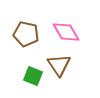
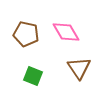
brown triangle: moved 20 px right, 3 px down
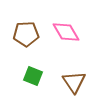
brown pentagon: rotated 15 degrees counterclockwise
brown triangle: moved 5 px left, 14 px down
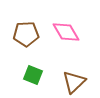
green square: moved 1 px up
brown triangle: rotated 20 degrees clockwise
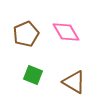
brown pentagon: rotated 20 degrees counterclockwise
brown triangle: rotated 45 degrees counterclockwise
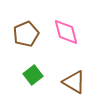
pink diamond: rotated 16 degrees clockwise
green square: rotated 30 degrees clockwise
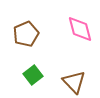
pink diamond: moved 14 px right, 3 px up
brown triangle: rotated 15 degrees clockwise
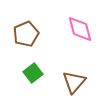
green square: moved 2 px up
brown triangle: rotated 25 degrees clockwise
